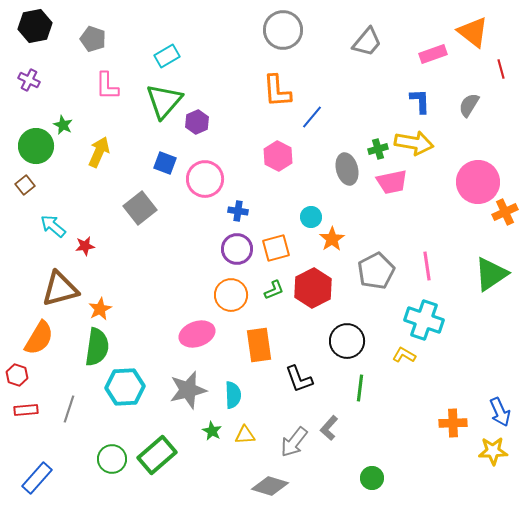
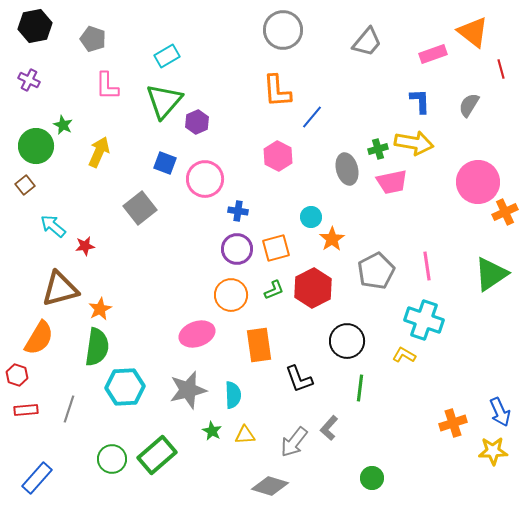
orange cross at (453, 423): rotated 16 degrees counterclockwise
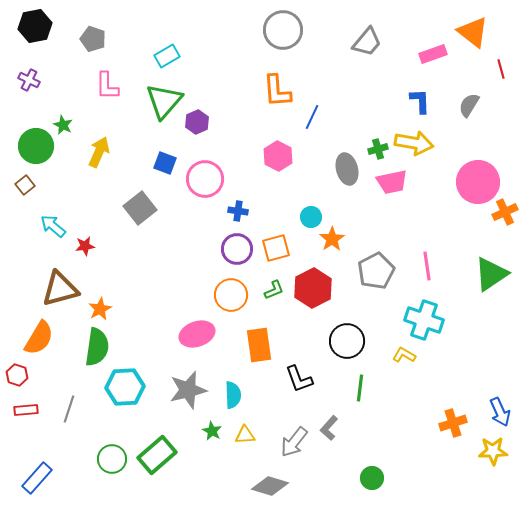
blue line at (312, 117): rotated 15 degrees counterclockwise
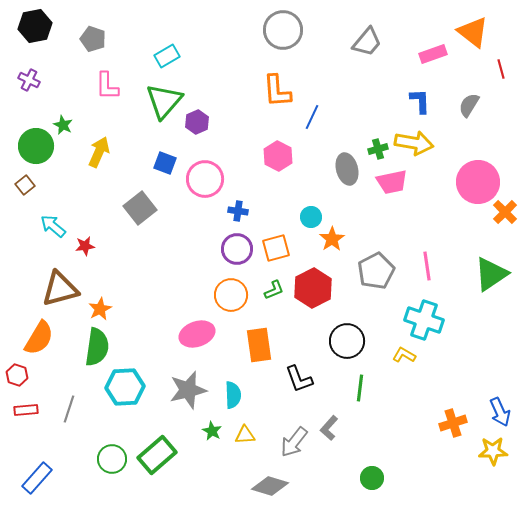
orange cross at (505, 212): rotated 20 degrees counterclockwise
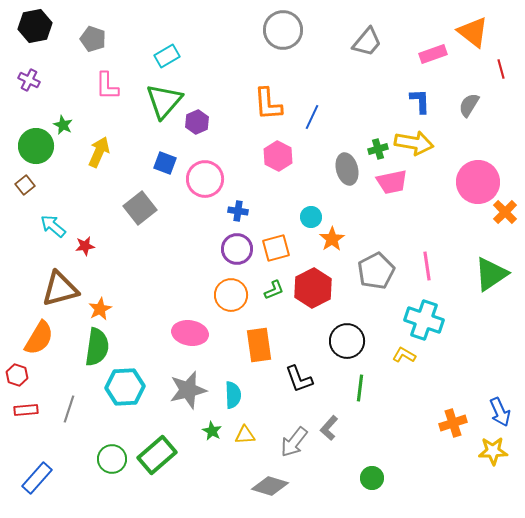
orange L-shape at (277, 91): moved 9 px left, 13 px down
pink ellipse at (197, 334): moved 7 px left, 1 px up; rotated 28 degrees clockwise
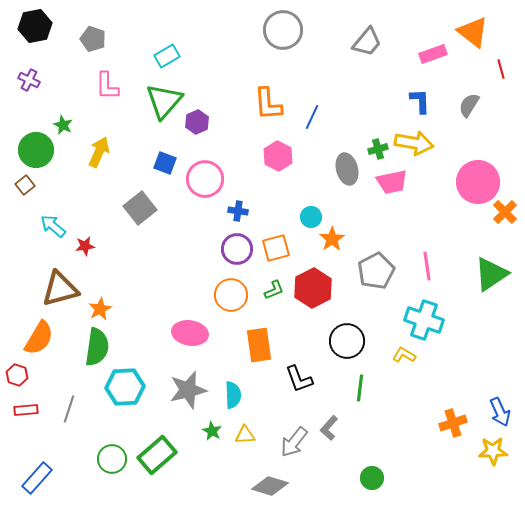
green circle at (36, 146): moved 4 px down
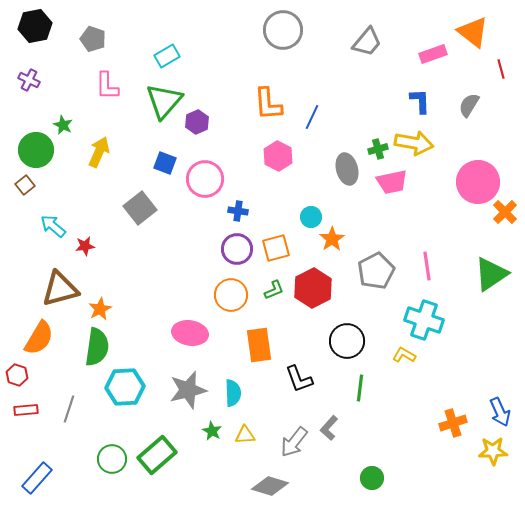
cyan semicircle at (233, 395): moved 2 px up
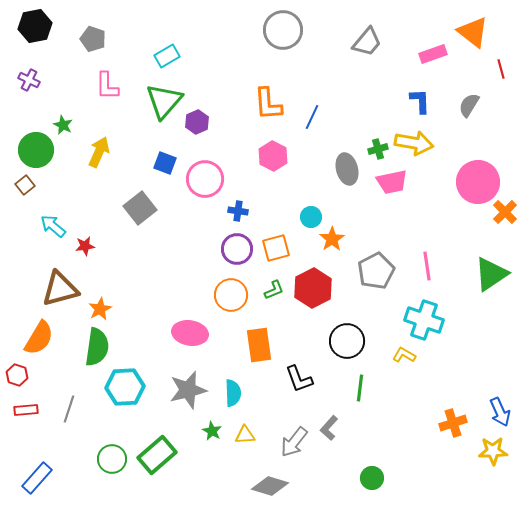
pink hexagon at (278, 156): moved 5 px left
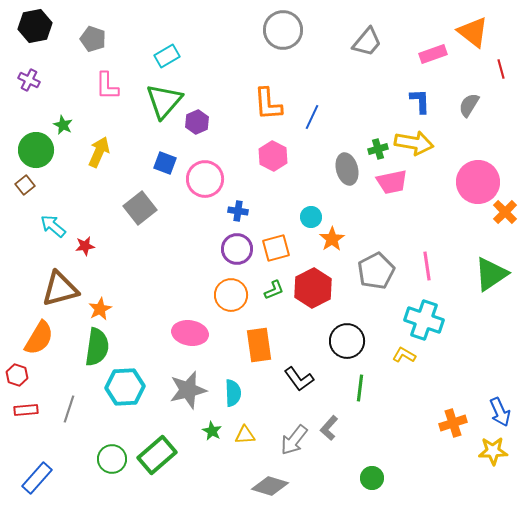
black L-shape at (299, 379): rotated 16 degrees counterclockwise
gray arrow at (294, 442): moved 2 px up
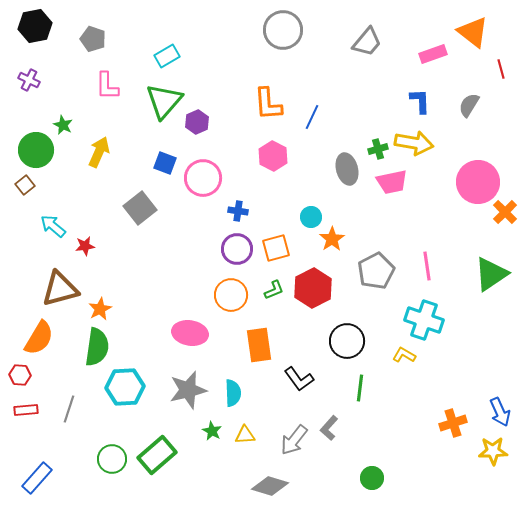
pink circle at (205, 179): moved 2 px left, 1 px up
red hexagon at (17, 375): moved 3 px right; rotated 15 degrees counterclockwise
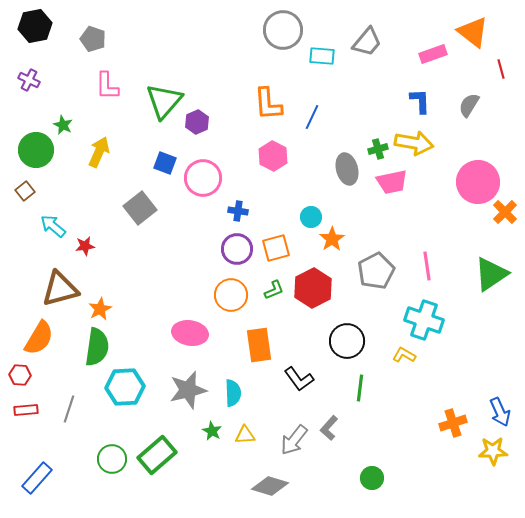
cyan rectangle at (167, 56): moved 155 px right; rotated 35 degrees clockwise
brown square at (25, 185): moved 6 px down
